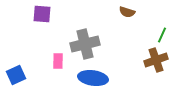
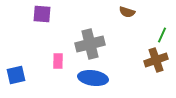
gray cross: moved 5 px right
blue square: rotated 12 degrees clockwise
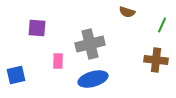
purple square: moved 5 px left, 14 px down
green line: moved 10 px up
brown cross: rotated 25 degrees clockwise
blue ellipse: moved 1 px down; rotated 24 degrees counterclockwise
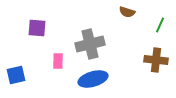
green line: moved 2 px left
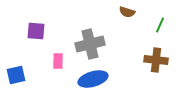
purple square: moved 1 px left, 3 px down
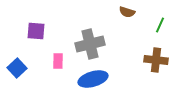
blue square: moved 1 px right, 7 px up; rotated 30 degrees counterclockwise
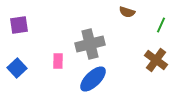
green line: moved 1 px right
purple square: moved 17 px left, 6 px up; rotated 12 degrees counterclockwise
brown cross: rotated 30 degrees clockwise
blue ellipse: rotated 28 degrees counterclockwise
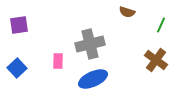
blue ellipse: rotated 20 degrees clockwise
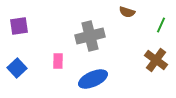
purple square: moved 1 px down
gray cross: moved 8 px up
